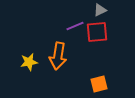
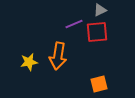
purple line: moved 1 px left, 2 px up
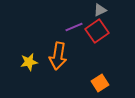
purple line: moved 3 px down
red square: moved 1 px up; rotated 30 degrees counterclockwise
orange square: moved 1 px right, 1 px up; rotated 18 degrees counterclockwise
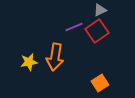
orange arrow: moved 3 px left, 1 px down
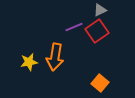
orange square: rotated 18 degrees counterclockwise
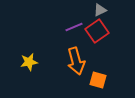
orange arrow: moved 21 px right, 4 px down; rotated 24 degrees counterclockwise
orange square: moved 2 px left, 3 px up; rotated 24 degrees counterclockwise
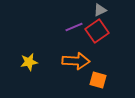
orange arrow: rotated 72 degrees counterclockwise
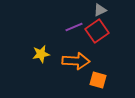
yellow star: moved 12 px right, 8 px up
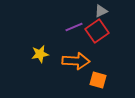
gray triangle: moved 1 px right, 1 px down
yellow star: moved 1 px left
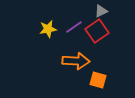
purple line: rotated 12 degrees counterclockwise
yellow star: moved 8 px right, 25 px up
